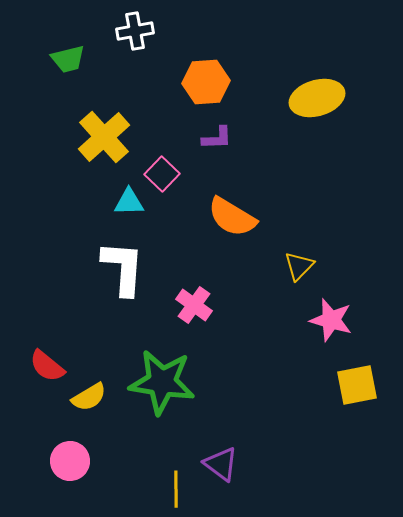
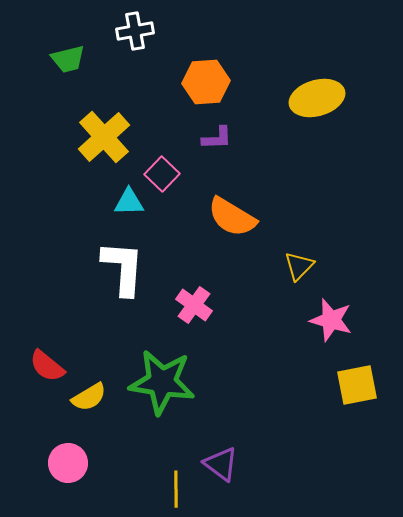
pink circle: moved 2 px left, 2 px down
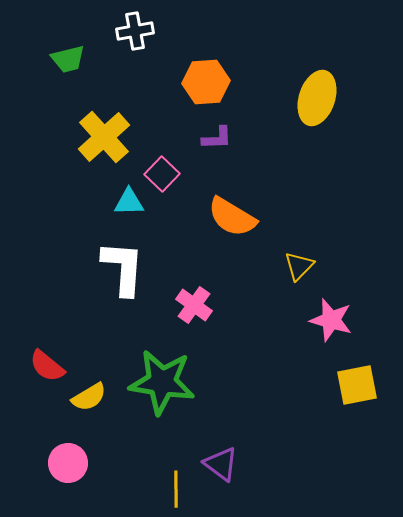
yellow ellipse: rotated 56 degrees counterclockwise
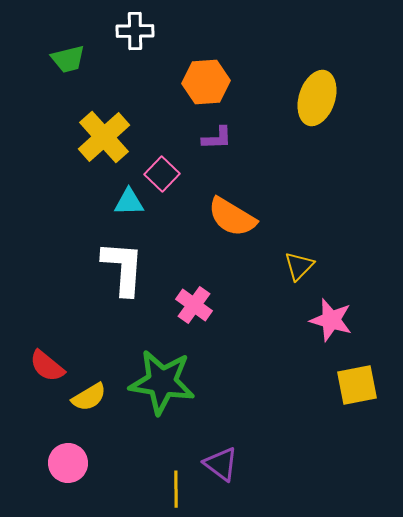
white cross: rotated 9 degrees clockwise
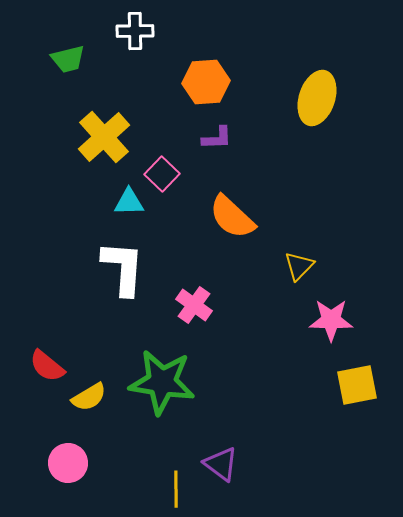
orange semicircle: rotated 12 degrees clockwise
pink star: rotated 15 degrees counterclockwise
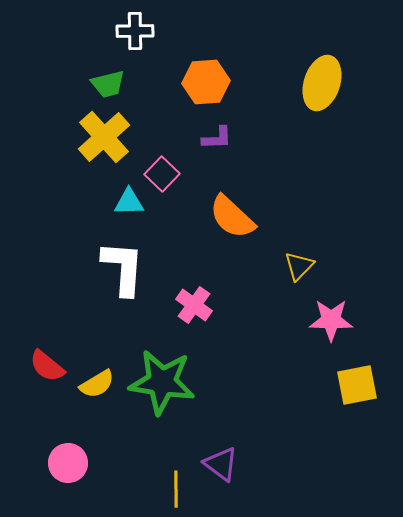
green trapezoid: moved 40 px right, 25 px down
yellow ellipse: moved 5 px right, 15 px up
yellow semicircle: moved 8 px right, 13 px up
